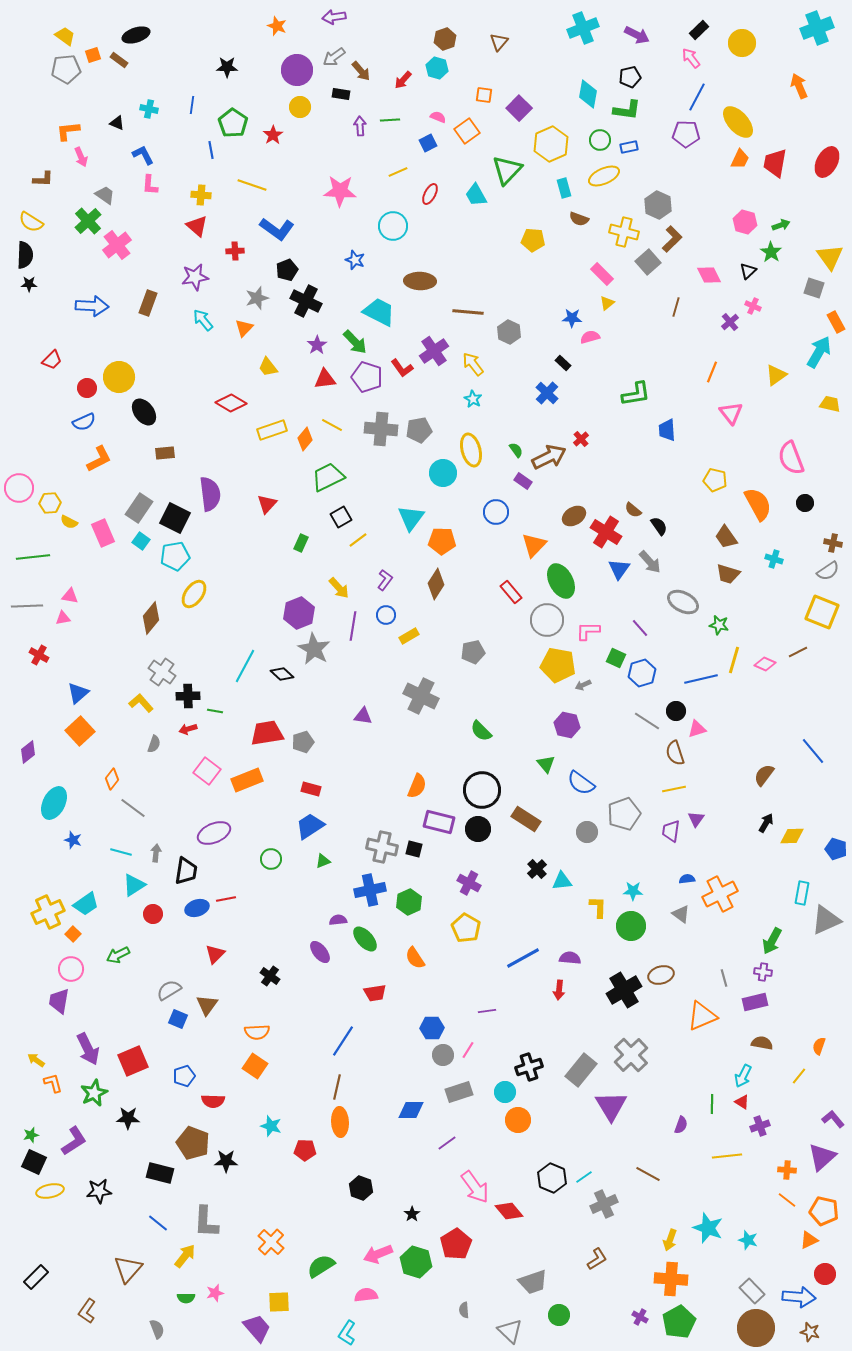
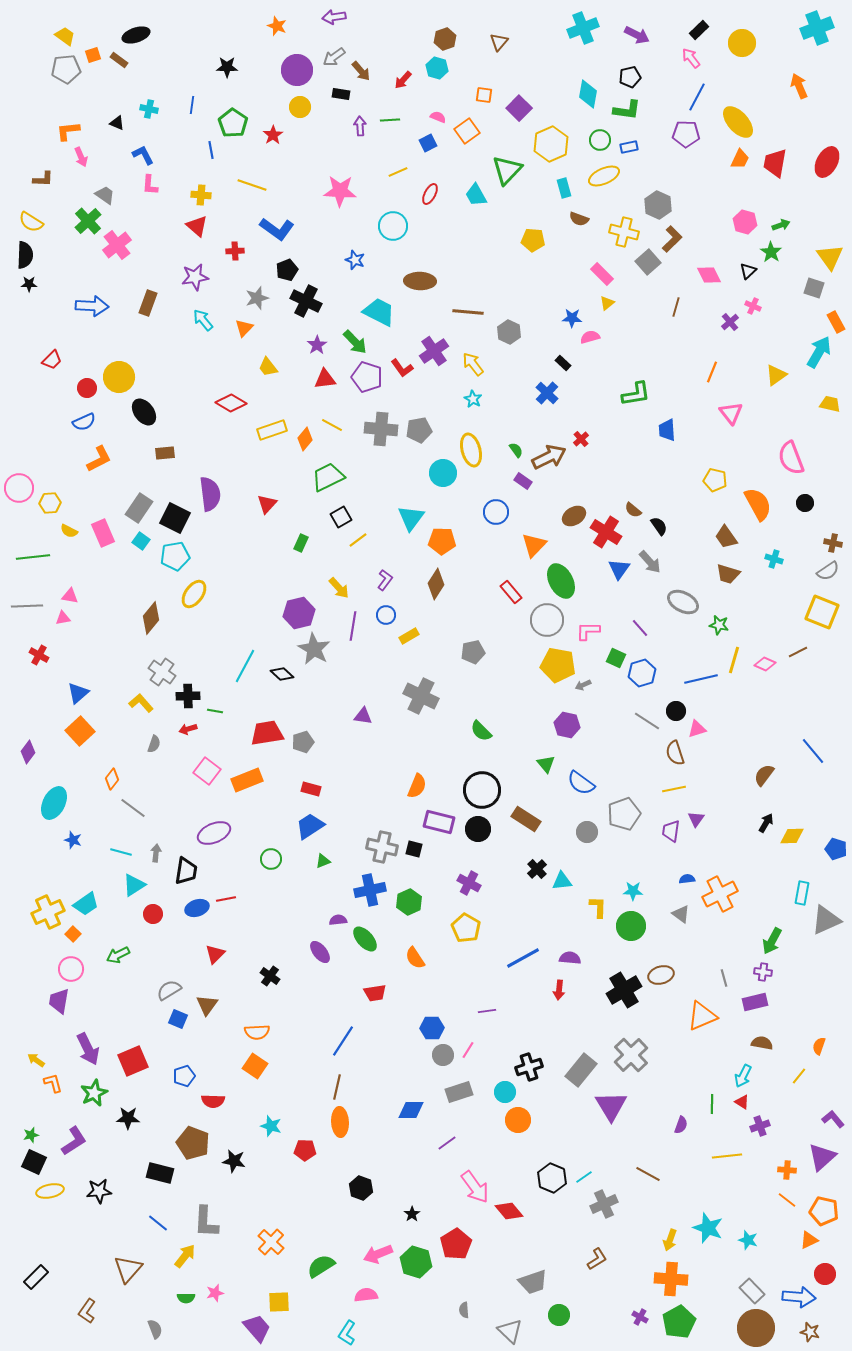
yellow semicircle at (69, 522): moved 9 px down
purple hexagon at (299, 613): rotated 8 degrees clockwise
purple diamond at (28, 752): rotated 15 degrees counterclockwise
black star at (226, 1161): moved 8 px right; rotated 10 degrees clockwise
gray semicircle at (157, 1329): moved 2 px left
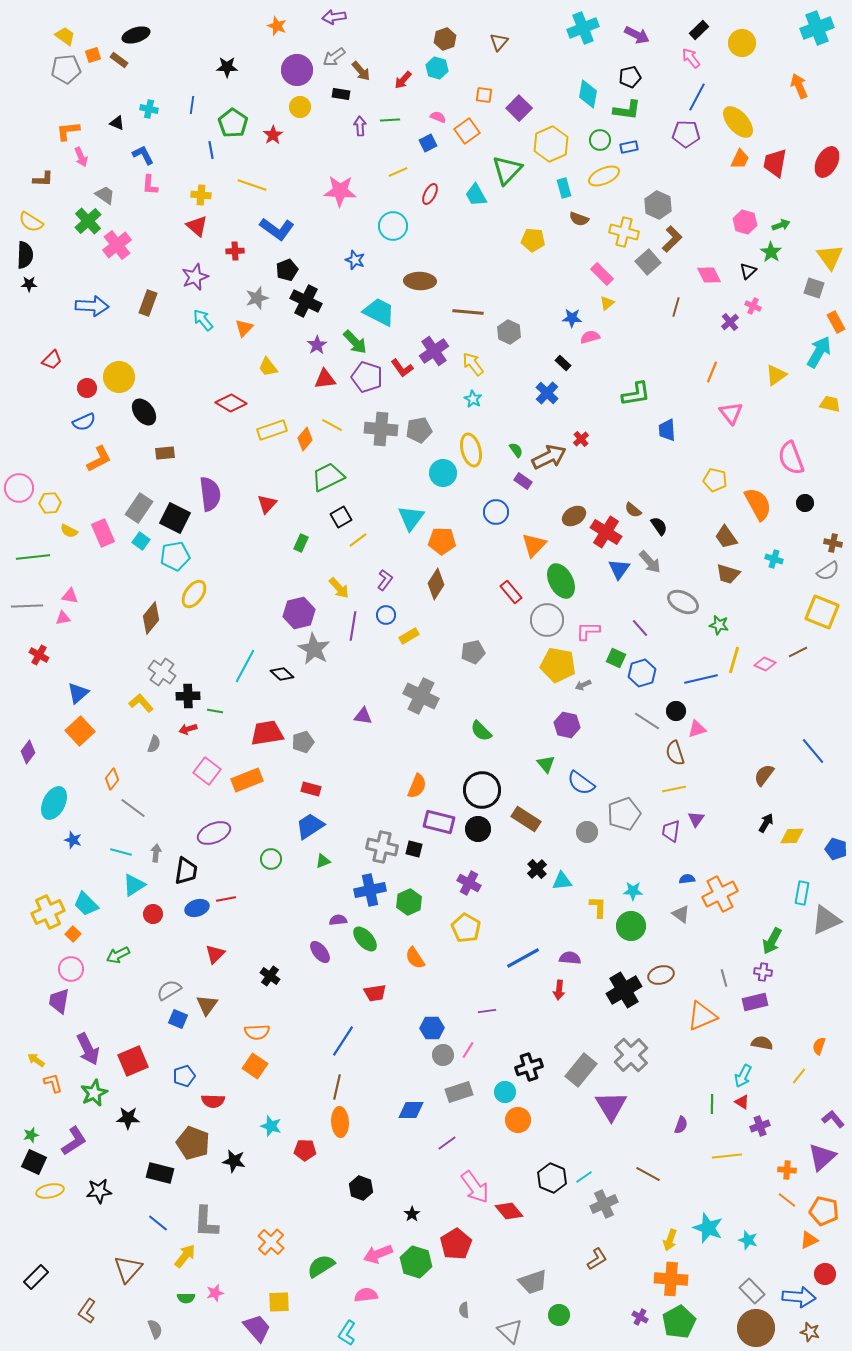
purple star at (195, 277): rotated 12 degrees counterclockwise
cyan trapezoid at (86, 904): rotated 80 degrees clockwise
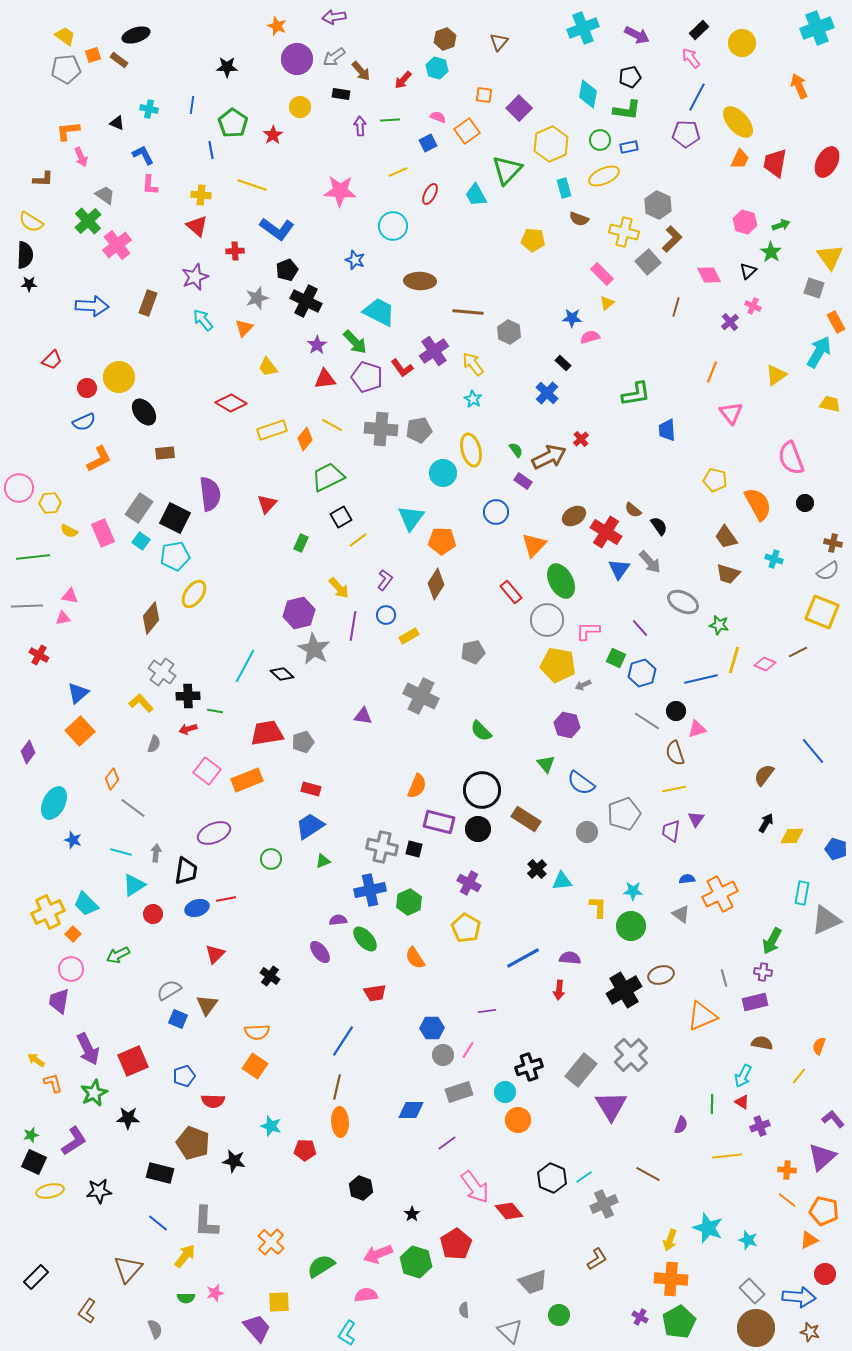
purple circle at (297, 70): moved 11 px up
